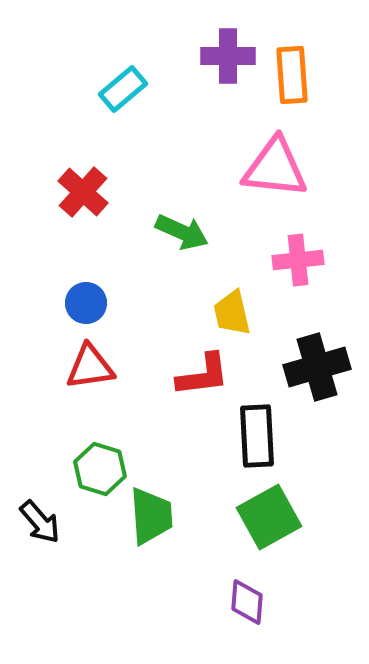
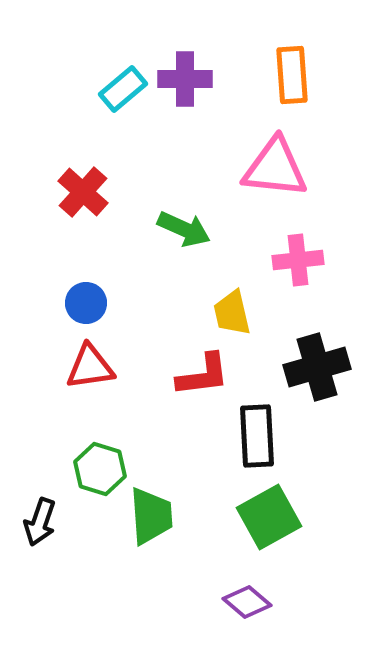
purple cross: moved 43 px left, 23 px down
green arrow: moved 2 px right, 3 px up
black arrow: rotated 60 degrees clockwise
purple diamond: rotated 54 degrees counterclockwise
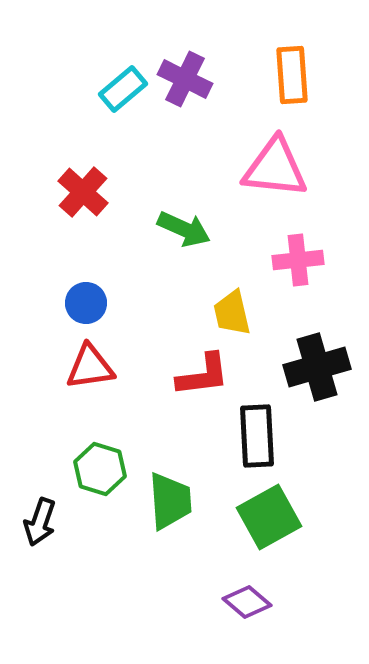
purple cross: rotated 26 degrees clockwise
green trapezoid: moved 19 px right, 15 px up
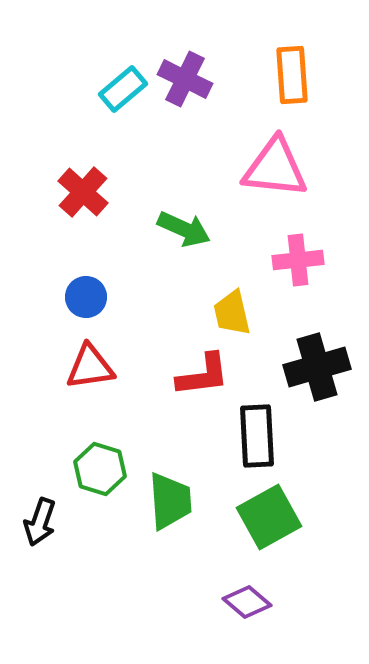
blue circle: moved 6 px up
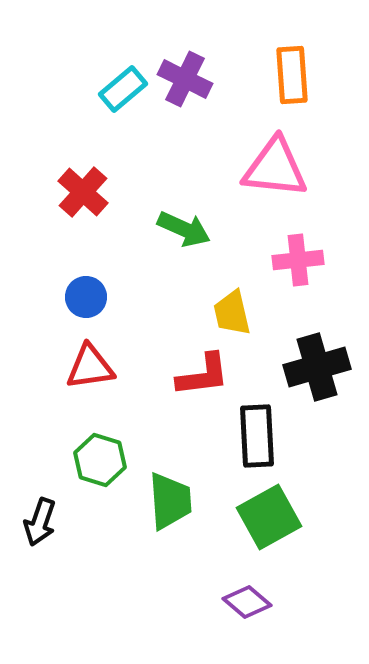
green hexagon: moved 9 px up
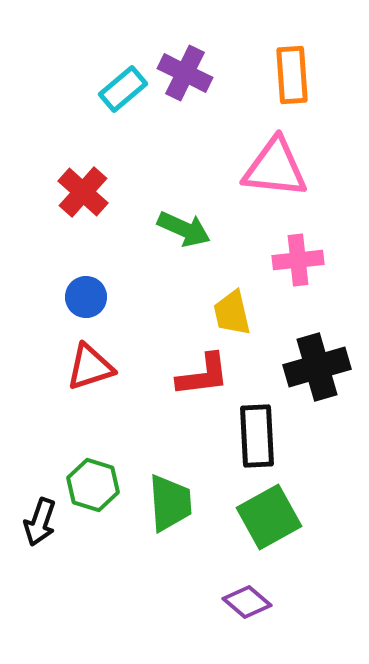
purple cross: moved 6 px up
red triangle: rotated 10 degrees counterclockwise
green hexagon: moved 7 px left, 25 px down
green trapezoid: moved 2 px down
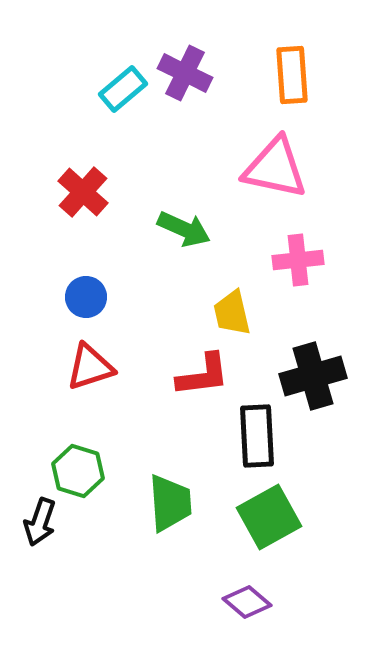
pink triangle: rotated 6 degrees clockwise
black cross: moved 4 px left, 9 px down
green hexagon: moved 15 px left, 14 px up
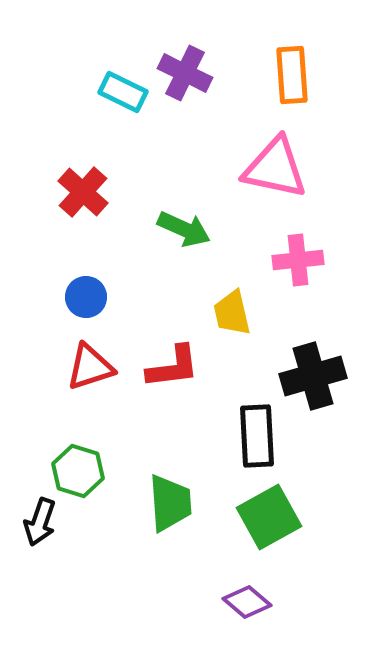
cyan rectangle: moved 3 px down; rotated 66 degrees clockwise
red L-shape: moved 30 px left, 8 px up
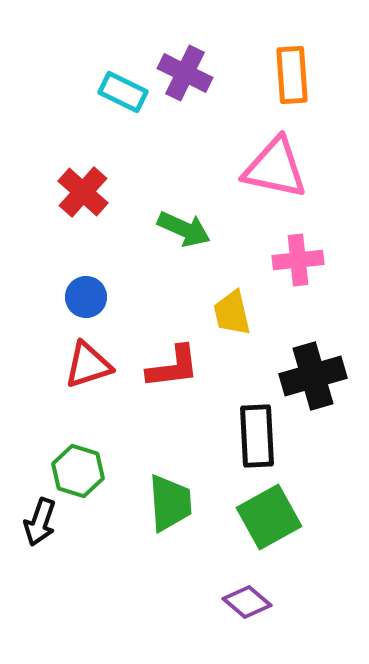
red triangle: moved 2 px left, 2 px up
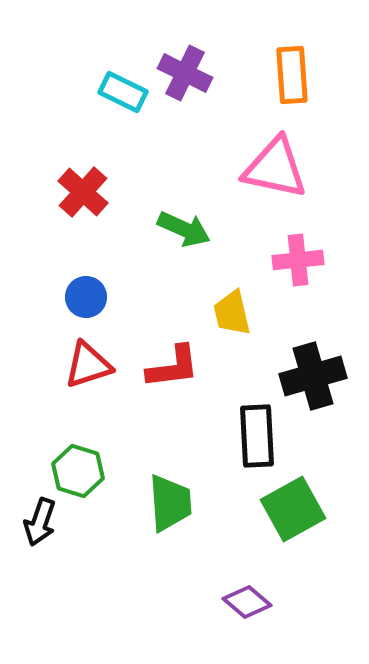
green square: moved 24 px right, 8 px up
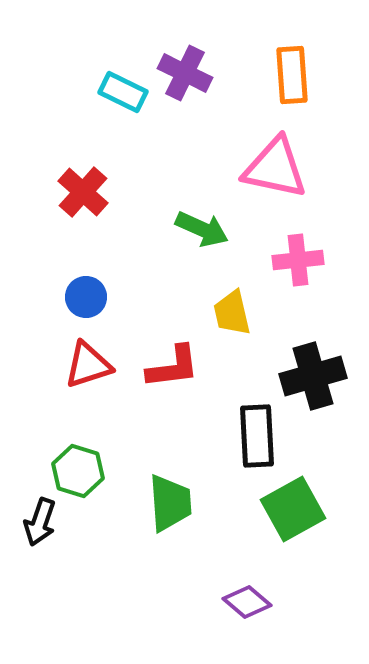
green arrow: moved 18 px right
